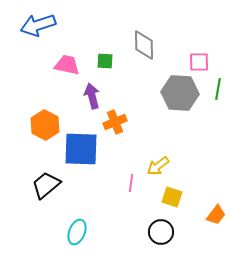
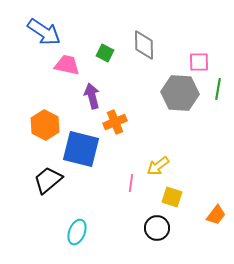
blue arrow: moved 6 px right, 7 px down; rotated 128 degrees counterclockwise
green square: moved 8 px up; rotated 24 degrees clockwise
blue square: rotated 12 degrees clockwise
black trapezoid: moved 2 px right, 5 px up
black circle: moved 4 px left, 4 px up
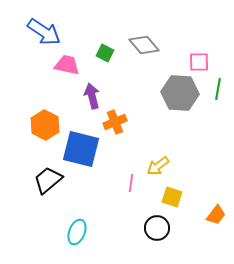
gray diamond: rotated 40 degrees counterclockwise
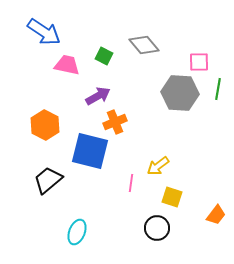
green square: moved 1 px left, 3 px down
purple arrow: moved 6 px right; rotated 75 degrees clockwise
blue square: moved 9 px right, 2 px down
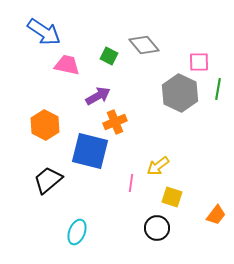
green square: moved 5 px right
gray hexagon: rotated 21 degrees clockwise
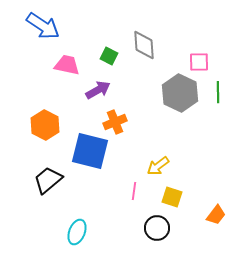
blue arrow: moved 1 px left, 6 px up
gray diamond: rotated 36 degrees clockwise
green line: moved 3 px down; rotated 10 degrees counterclockwise
purple arrow: moved 6 px up
pink line: moved 3 px right, 8 px down
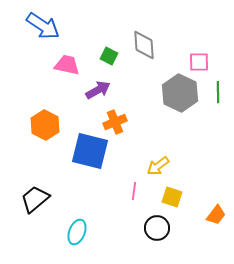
black trapezoid: moved 13 px left, 19 px down
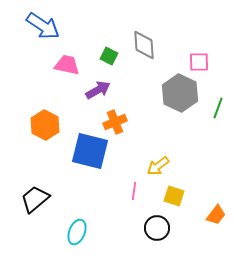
green line: moved 16 px down; rotated 20 degrees clockwise
yellow square: moved 2 px right, 1 px up
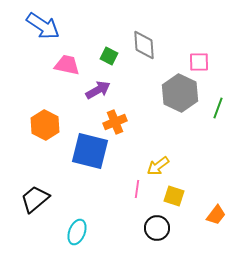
pink line: moved 3 px right, 2 px up
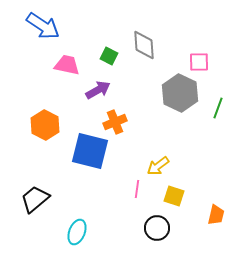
orange trapezoid: rotated 25 degrees counterclockwise
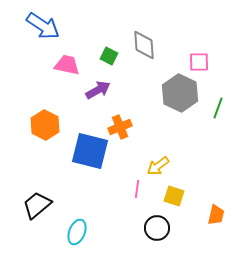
orange cross: moved 5 px right, 5 px down
black trapezoid: moved 2 px right, 6 px down
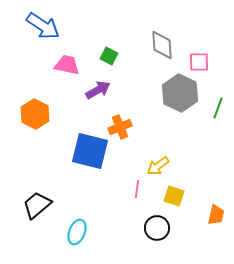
gray diamond: moved 18 px right
orange hexagon: moved 10 px left, 11 px up
